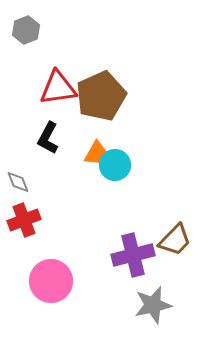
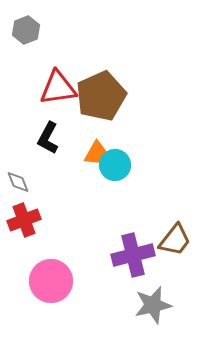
brown trapezoid: rotated 6 degrees counterclockwise
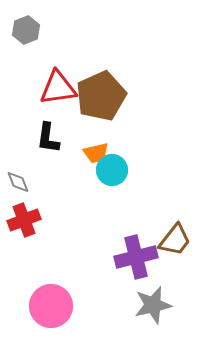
black L-shape: rotated 20 degrees counterclockwise
orange trapezoid: rotated 48 degrees clockwise
cyan circle: moved 3 px left, 5 px down
purple cross: moved 3 px right, 2 px down
pink circle: moved 25 px down
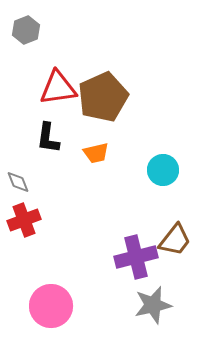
brown pentagon: moved 2 px right, 1 px down
cyan circle: moved 51 px right
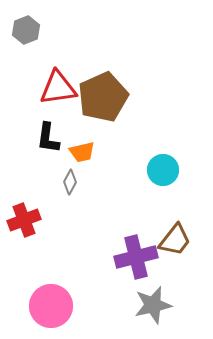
orange trapezoid: moved 14 px left, 1 px up
gray diamond: moved 52 px right; rotated 50 degrees clockwise
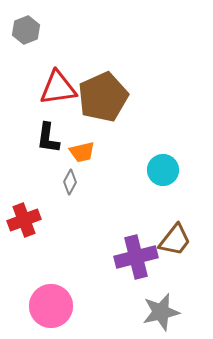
gray star: moved 8 px right, 7 px down
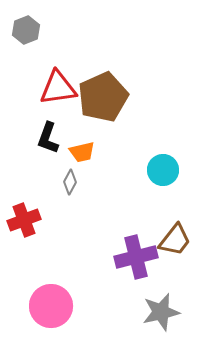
black L-shape: rotated 12 degrees clockwise
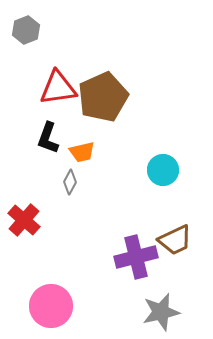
red cross: rotated 28 degrees counterclockwise
brown trapezoid: rotated 27 degrees clockwise
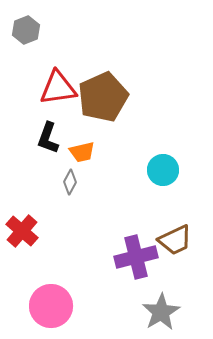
red cross: moved 2 px left, 11 px down
gray star: rotated 18 degrees counterclockwise
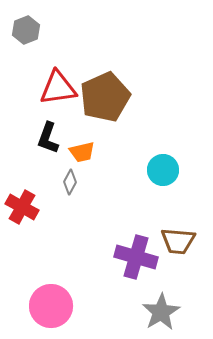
brown pentagon: moved 2 px right
red cross: moved 24 px up; rotated 12 degrees counterclockwise
brown trapezoid: moved 3 px right, 1 px down; rotated 30 degrees clockwise
purple cross: rotated 30 degrees clockwise
